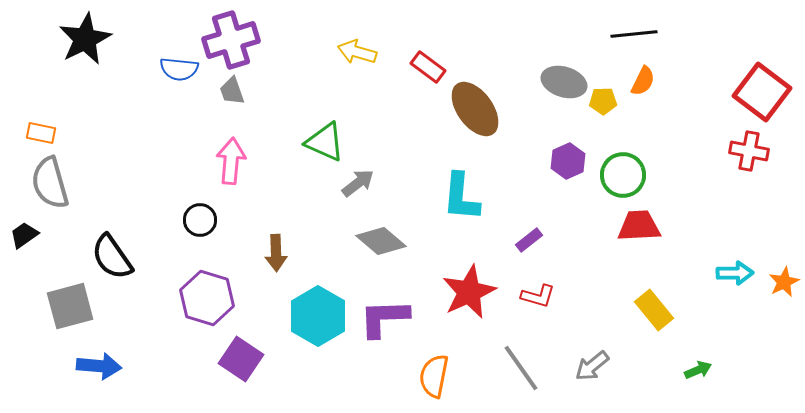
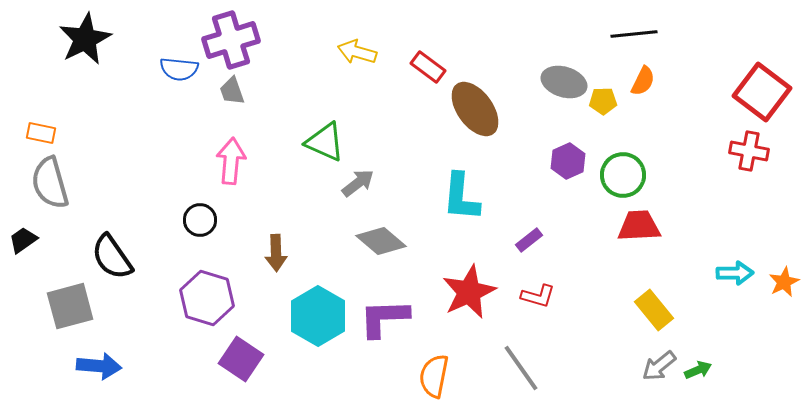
black trapezoid at (24, 235): moved 1 px left, 5 px down
gray arrow at (592, 366): moved 67 px right
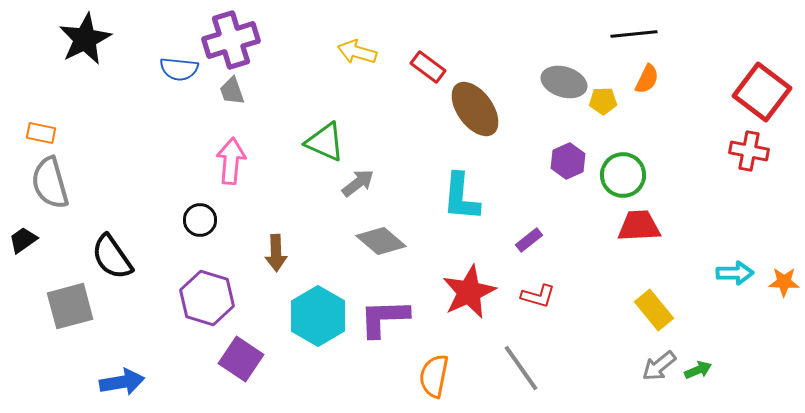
orange semicircle at (643, 81): moved 4 px right, 2 px up
orange star at (784, 282): rotated 28 degrees clockwise
blue arrow at (99, 366): moved 23 px right, 16 px down; rotated 15 degrees counterclockwise
